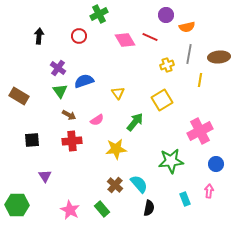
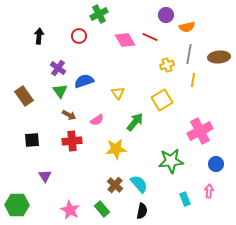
yellow line: moved 7 px left
brown rectangle: moved 5 px right; rotated 24 degrees clockwise
black semicircle: moved 7 px left, 3 px down
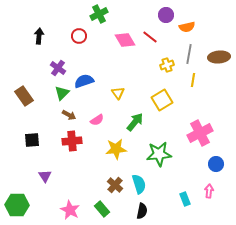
red line: rotated 14 degrees clockwise
green triangle: moved 2 px right, 2 px down; rotated 21 degrees clockwise
pink cross: moved 2 px down
green star: moved 12 px left, 7 px up
cyan semicircle: rotated 24 degrees clockwise
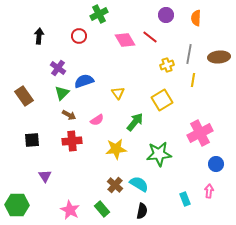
orange semicircle: moved 9 px right, 9 px up; rotated 105 degrees clockwise
cyan semicircle: rotated 42 degrees counterclockwise
